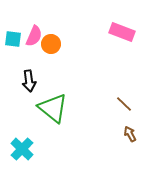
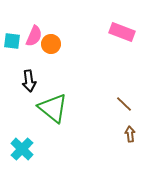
cyan square: moved 1 px left, 2 px down
brown arrow: rotated 21 degrees clockwise
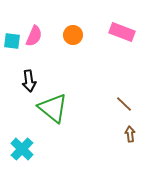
orange circle: moved 22 px right, 9 px up
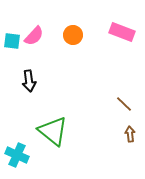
pink semicircle: rotated 20 degrees clockwise
green triangle: moved 23 px down
cyan cross: moved 5 px left, 6 px down; rotated 20 degrees counterclockwise
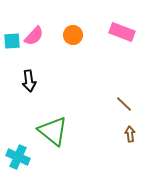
cyan square: rotated 12 degrees counterclockwise
cyan cross: moved 1 px right, 2 px down
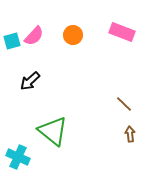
cyan square: rotated 12 degrees counterclockwise
black arrow: moved 1 px right; rotated 55 degrees clockwise
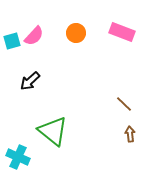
orange circle: moved 3 px right, 2 px up
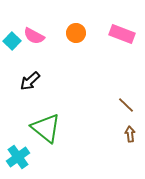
pink rectangle: moved 2 px down
pink semicircle: rotated 75 degrees clockwise
cyan square: rotated 30 degrees counterclockwise
brown line: moved 2 px right, 1 px down
green triangle: moved 7 px left, 3 px up
cyan cross: rotated 30 degrees clockwise
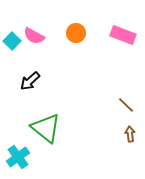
pink rectangle: moved 1 px right, 1 px down
